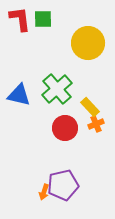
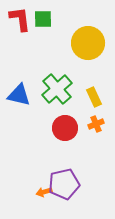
yellow rectangle: moved 4 px right, 10 px up; rotated 18 degrees clockwise
purple pentagon: moved 1 px right, 1 px up
orange arrow: rotated 56 degrees clockwise
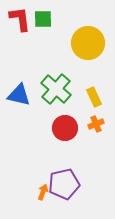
green cross: moved 1 px left; rotated 8 degrees counterclockwise
orange arrow: moved 1 px left; rotated 126 degrees clockwise
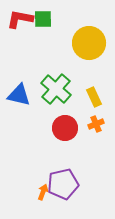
red L-shape: rotated 72 degrees counterclockwise
yellow circle: moved 1 px right
purple pentagon: moved 1 px left
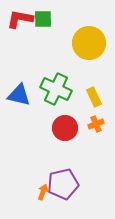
green cross: rotated 16 degrees counterclockwise
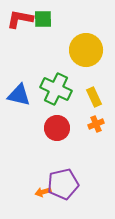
yellow circle: moved 3 px left, 7 px down
red circle: moved 8 px left
orange arrow: rotated 126 degrees counterclockwise
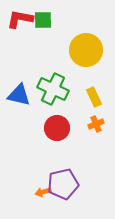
green square: moved 1 px down
green cross: moved 3 px left
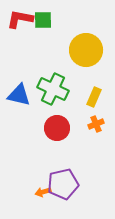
yellow rectangle: rotated 48 degrees clockwise
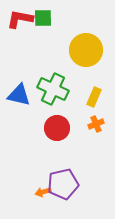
green square: moved 2 px up
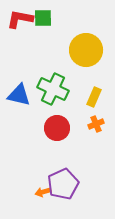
purple pentagon: rotated 12 degrees counterclockwise
